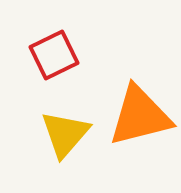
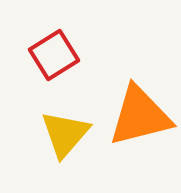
red square: rotated 6 degrees counterclockwise
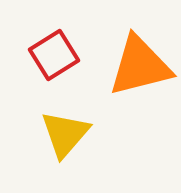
orange triangle: moved 50 px up
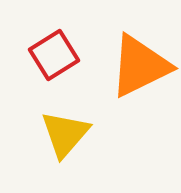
orange triangle: rotated 12 degrees counterclockwise
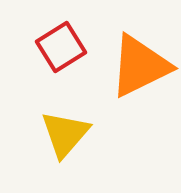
red square: moved 7 px right, 8 px up
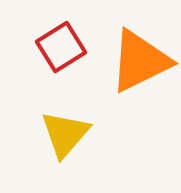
orange triangle: moved 5 px up
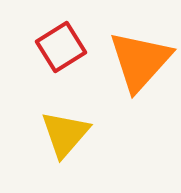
orange triangle: rotated 22 degrees counterclockwise
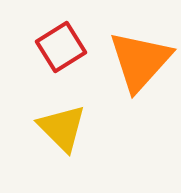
yellow triangle: moved 3 px left, 6 px up; rotated 26 degrees counterclockwise
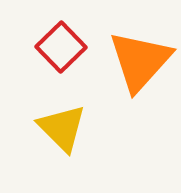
red square: rotated 12 degrees counterclockwise
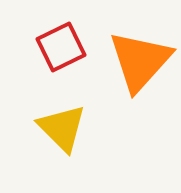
red square: rotated 18 degrees clockwise
